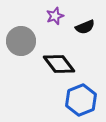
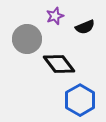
gray circle: moved 6 px right, 2 px up
blue hexagon: moved 1 px left; rotated 8 degrees counterclockwise
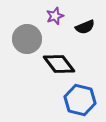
blue hexagon: rotated 16 degrees counterclockwise
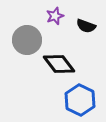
black semicircle: moved 1 px right, 1 px up; rotated 42 degrees clockwise
gray circle: moved 1 px down
blue hexagon: rotated 12 degrees clockwise
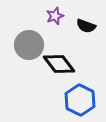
gray circle: moved 2 px right, 5 px down
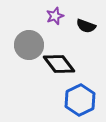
blue hexagon: rotated 8 degrees clockwise
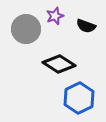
gray circle: moved 3 px left, 16 px up
black diamond: rotated 20 degrees counterclockwise
blue hexagon: moved 1 px left, 2 px up
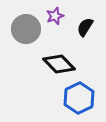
black semicircle: moved 1 px left, 1 px down; rotated 102 degrees clockwise
black diamond: rotated 12 degrees clockwise
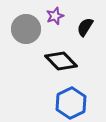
black diamond: moved 2 px right, 3 px up
blue hexagon: moved 8 px left, 5 px down
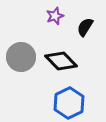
gray circle: moved 5 px left, 28 px down
blue hexagon: moved 2 px left
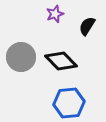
purple star: moved 2 px up
black semicircle: moved 2 px right, 1 px up
blue hexagon: rotated 20 degrees clockwise
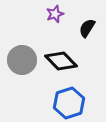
black semicircle: moved 2 px down
gray circle: moved 1 px right, 3 px down
blue hexagon: rotated 12 degrees counterclockwise
